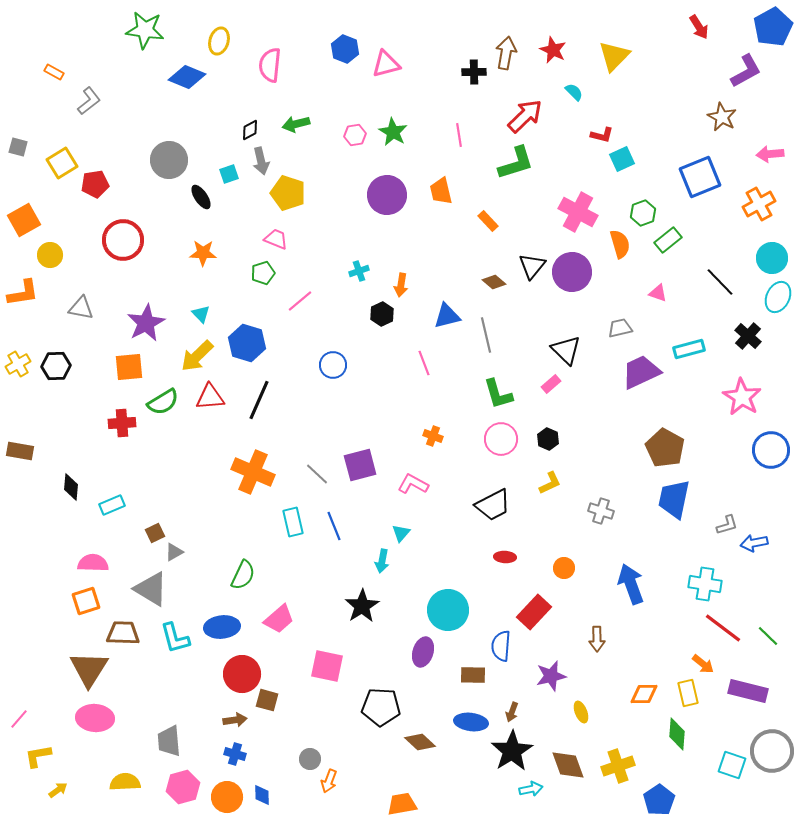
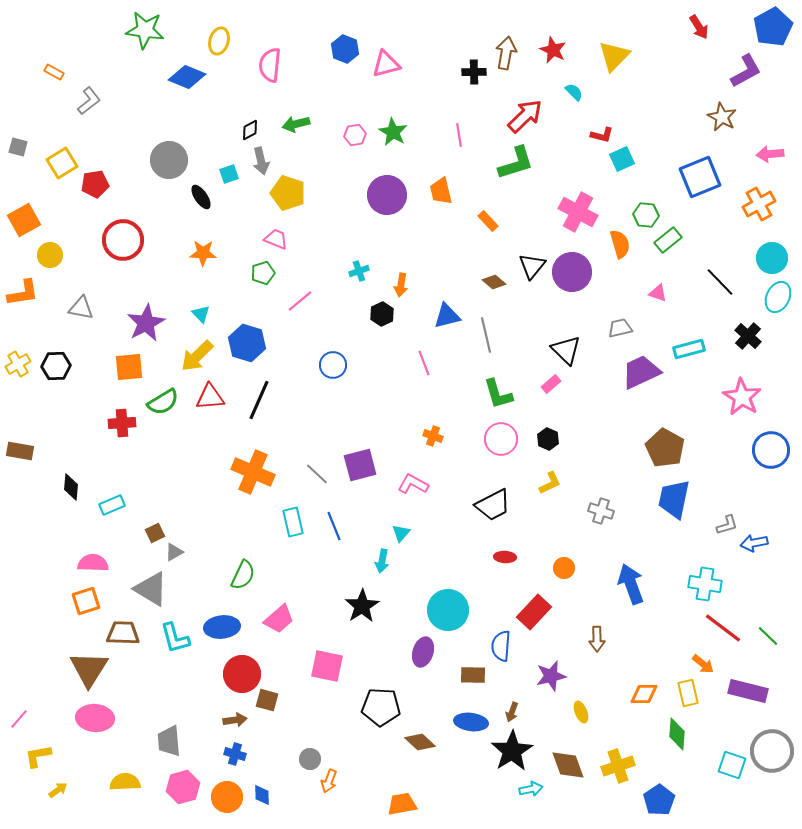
green hexagon at (643, 213): moved 3 px right, 2 px down; rotated 25 degrees clockwise
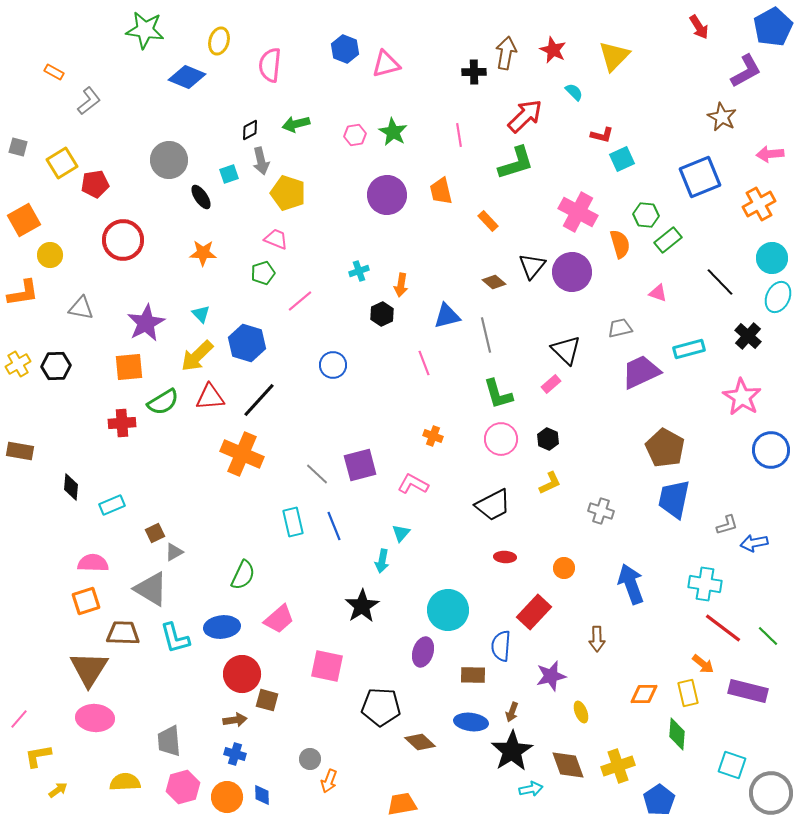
black line at (259, 400): rotated 18 degrees clockwise
orange cross at (253, 472): moved 11 px left, 18 px up
gray circle at (772, 751): moved 1 px left, 42 px down
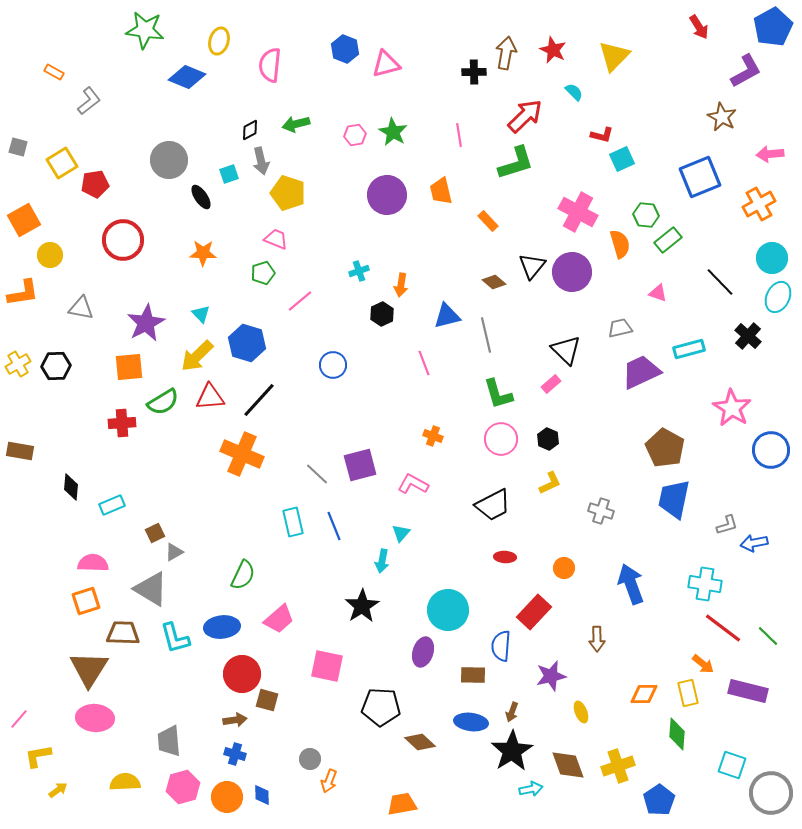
pink star at (742, 397): moved 10 px left, 11 px down
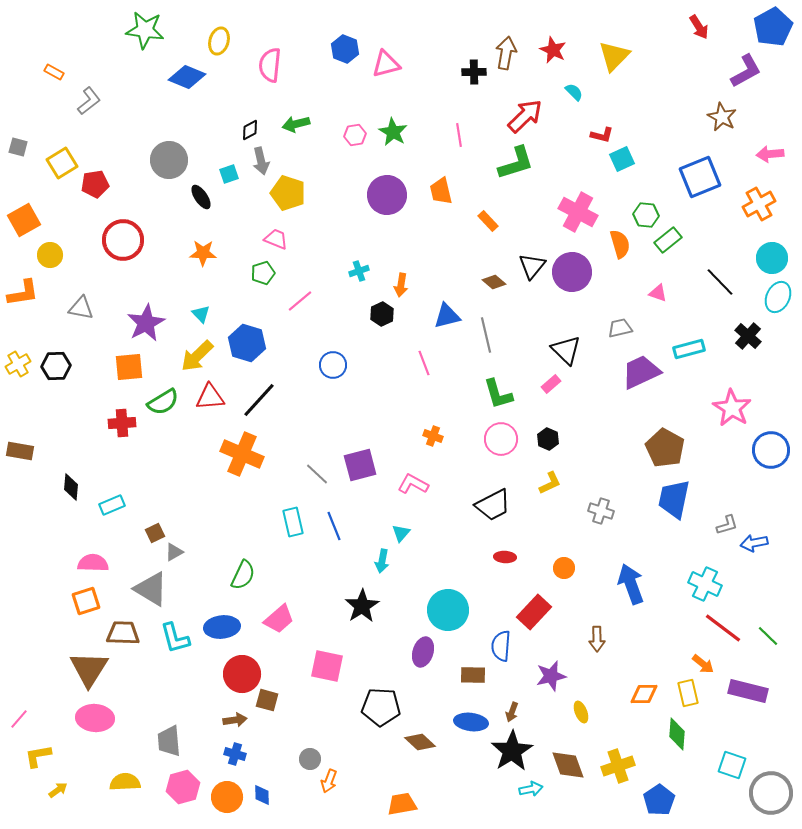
cyan cross at (705, 584): rotated 16 degrees clockwise
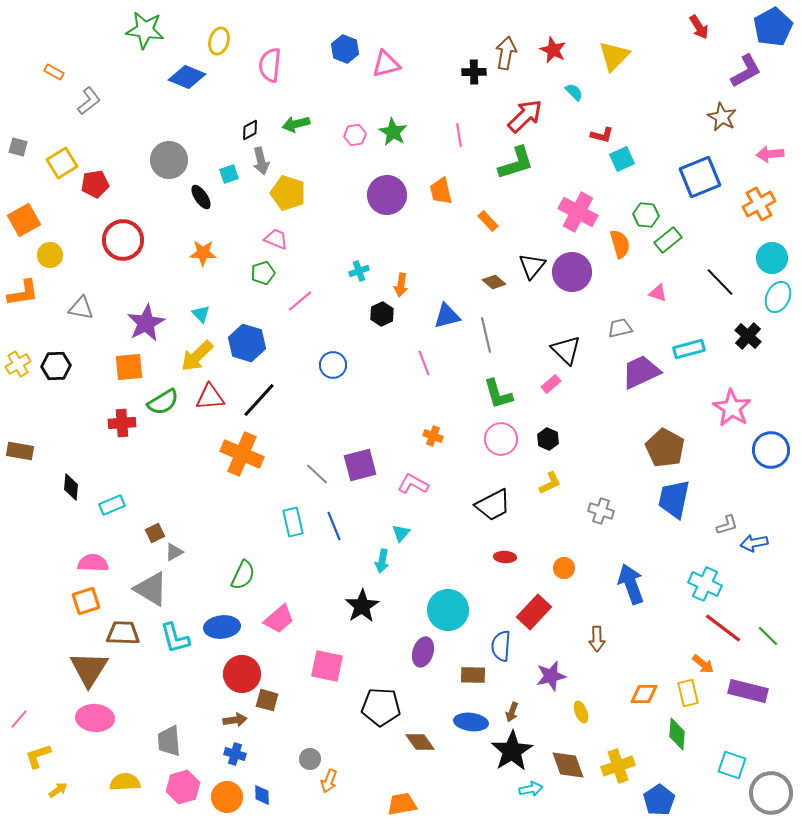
brown diamond at (420, 742): rotated 12 degrees clockwise
yellow L-shape at (38, 756): rotated 8 degrees counterclockwise
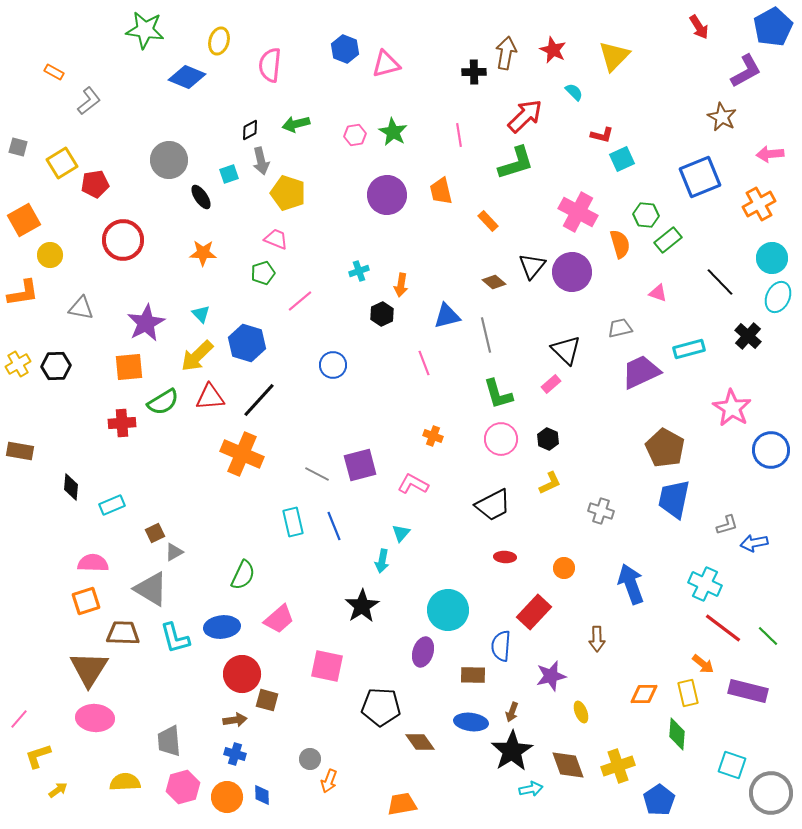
gray line at (317, 474): rotated 15 degrees counterclockwise
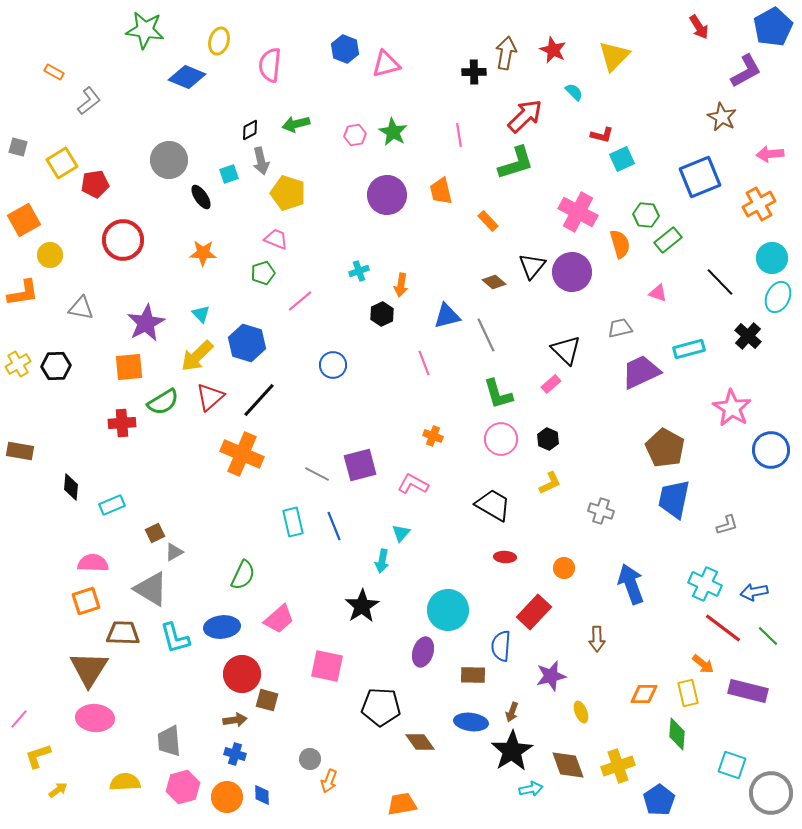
gray line at (486, 335): rotated 12 degrees counterclockwise
red triangle at (210, 397): rotated 36 degrees counterclockwise
black trapezoid at (493, 505): rotated 123 degrees counterclockwise
blue arrow at (754, 543): moved 49 px down
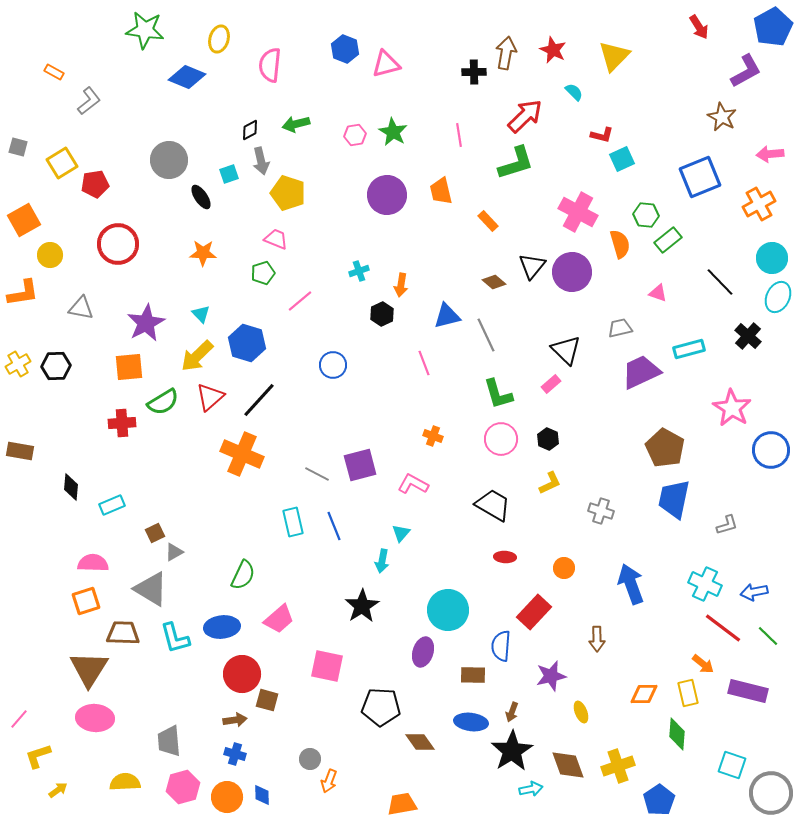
yellow ellipse at (219, 41): moved 2 px up
red circle at (123, 240): moved 5 px left, 4 px down
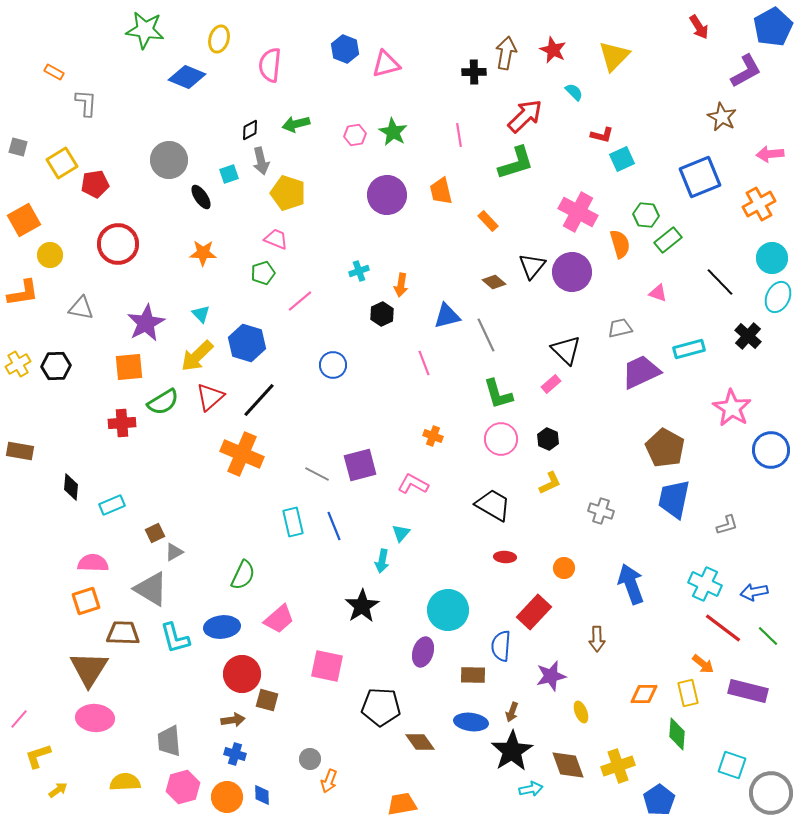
gray L-shape at (89, 101): moved 3 px left, 2 px down; rotated 48 degrees counterclockwise
brown arrow at (235, 720): moved 2 px left
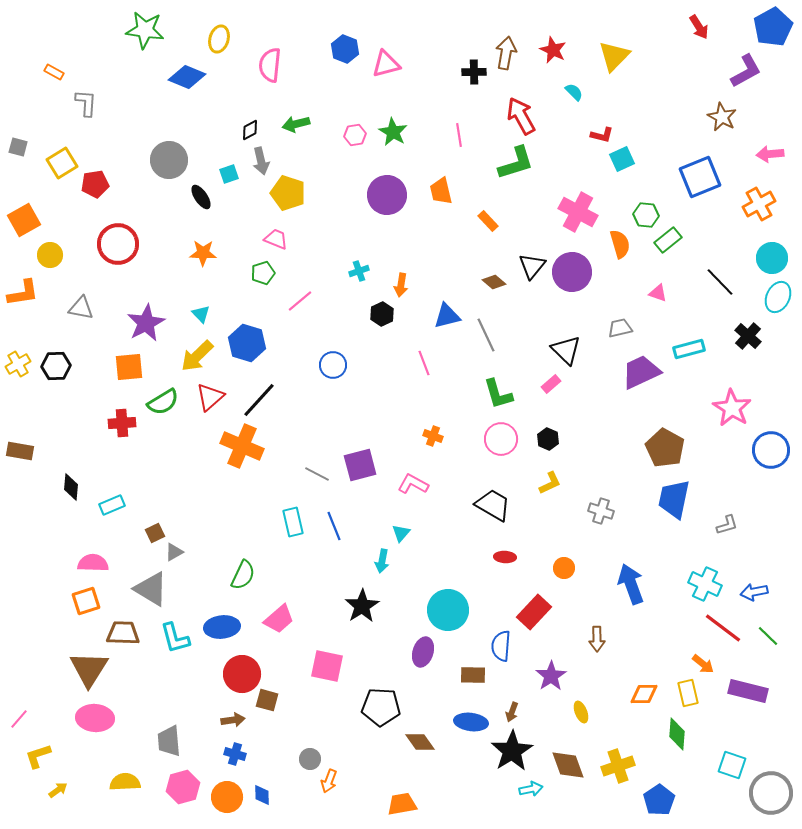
red arrow at (525, 116): moved 4 px left; rotated 75 degrees counterclockwise
orange cross at (242, 454): moved 8 px up
purple star at (551, 676): rotated 20 degrees counterclockwise
